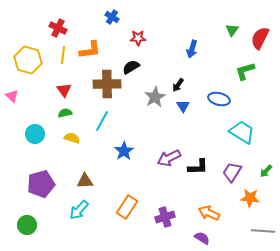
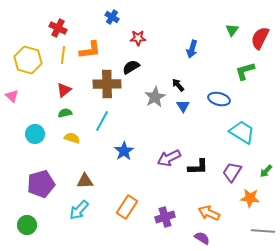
black arrow: rotated 104 degrees clockwise
red triangle: rotated 28 degrees clockwise
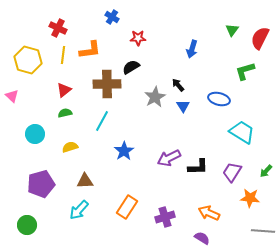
yellow semicircle: moved 2 px left, 9 px down; rotated 35 degrees counterclockwise
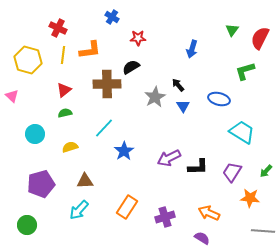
cyan line: moved 2 px right, 7 px down; rotated 15 degrees clockwise
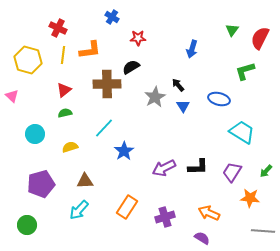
purple arrow: moved 5 px left, 10 px down
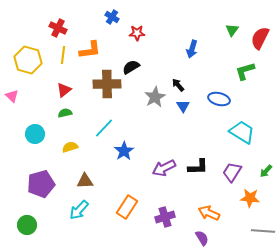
red star: moved 1 px left, 5 px up
purple semicircle: rotated 28 degrees clockwise
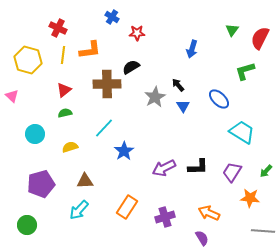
blue ellipse: rotated 30 degrees clockwise
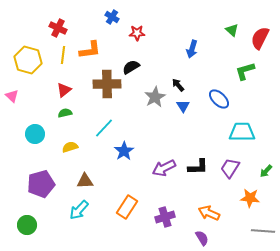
green triangle: rotated 24 degrees counterclockwise
cyan trapezoid: rotated 32 degrees counterclockwise
purple trapezoid: moved 2 px left, 4 px up
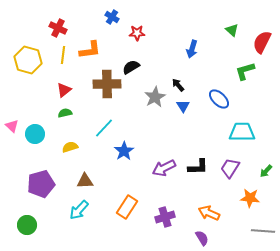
red semicircle: moved 2 px right, 4 px down
pink triangle: moved 30 px down
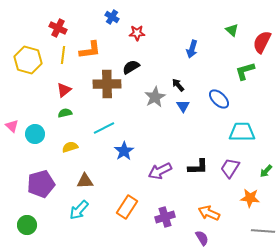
cyan line: rotated 20 degrees clockwise
purple arrow: moved 4 px left, 3 px down
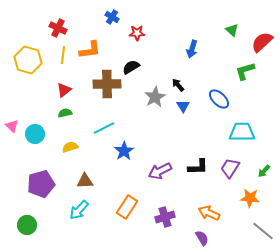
red semicircle: rotated 20 degrees clockwise
green arrow: moved 2 px left
gray line: rotated 35 degrees clockwise
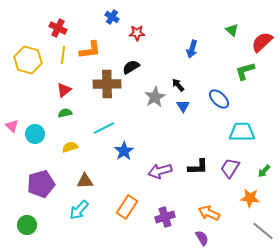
purple arrow: rotated 10 degrees clockwise
